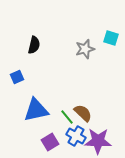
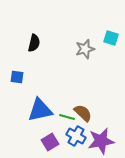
black semicircle: moved 2 px up
blue square: rotated 32 degrees clockwise
blue triangle: moved 4 px right
green line: rotated 35 degrees counterclockwise
purple star: moved 3 px right; rotated 12 degrees counterclockwise
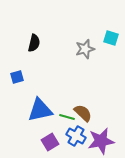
blue square: rotated 24 degrees counterclockwise
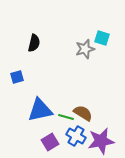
cyan square: moved 9 px left
brown semicircle: rotated 12 degrees counterclockwise
green line: moved 1 px left
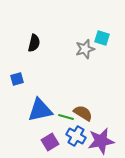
blue square: moved 2 px down
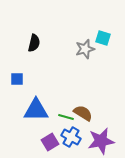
cyan square: moved 1 px right
blue square: rotated 16 degrees clockwise
blue triangle: moved 4 px left; rotated 12 degrees clockwise
blue cross: moved 5 px left, 1 px down
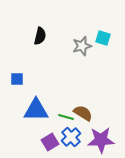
black semicircle: moved 6 px right, 7 px up
gray star: moved 3 px left, 3 px up
blue cross: rotated 18 degrees clockwise
purple star: moved 1 px up; rotated 8 degrees clockwise
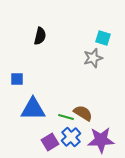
gray star: moved 11 px right, 12 px down
blue triangle: moved 3 px left, 1 px up
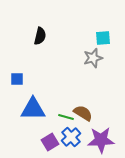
cyan square: rotated 21 degrees counterclockwise
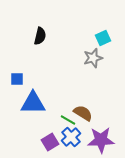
cyan square: rotated 21 degrees counterclockwise
blue triangle: moved 6 px up
green line: moved 2 px right, 3 px down; rotated 14 degrees clockwise
